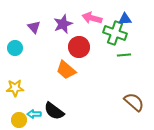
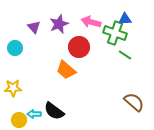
pink arrow: moved 1 px left, 4 px down
purple star: moved 4 px left
green line: moved 1 px right; rotated 40 degrees clockwise
yellow star: moved 2 px left
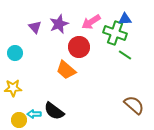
pink arrow: rotated 48 degrees counterclockwise
purple triangle: moved 1 px right
cyan circle: moved 5 px down
brown semicircle: moved 3 px down
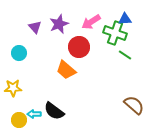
cyan circle: moved 4 px right
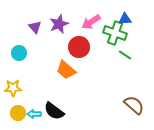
yellow circle: moved 1 px left, 7 px up
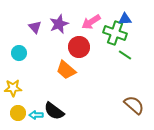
cyan arrow: moved 2 px right, 1 px down
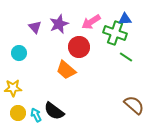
green line: moved 1 px right, 2 px down
cyan arrow: rotated 64 degrees clockwise
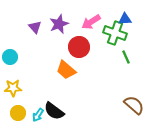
cyan circle: moved 9 px left, 4 px down
green line: rotated 32 degrees clockwise
cyan arrow: moved 2 px right; rotated 120 degrees counterclockwise
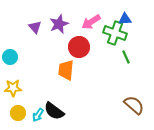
orange trapezoid: rotated 55 degrees clockwise
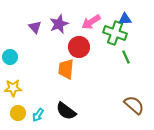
orange trapezoid: moved 1 px up
black semicircle: moved 12 px right
